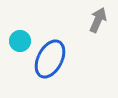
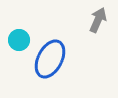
cyan circle: moved 1 px left, 1 px up
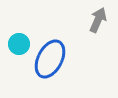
cyan circle: moved 4 px down
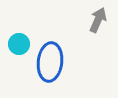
blue ellipse: moved 3 px down; rotated 21 degrees counterclockwise
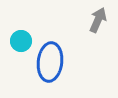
cyan circle: moved 2 px right, 3 px up
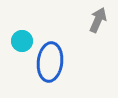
cyan circle: moved 1 px right
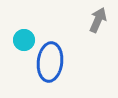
cyan circle: moved 2 px right, 1 px up
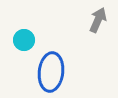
blue ellipse: moved 1 px right, 10 px down
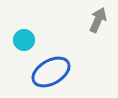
blue ellipse: rotated 54 degrees clockwise
